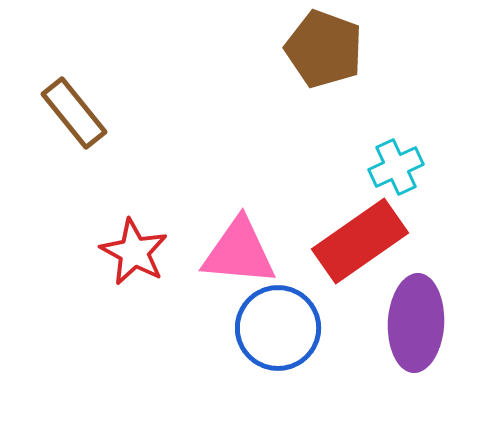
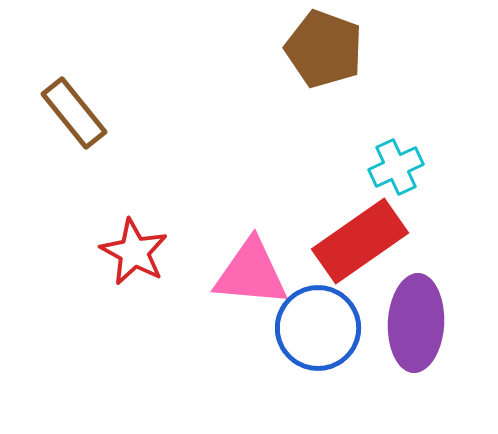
pink triangle: moved 12 px right, 21 px down
blue circle: moved 40 px right
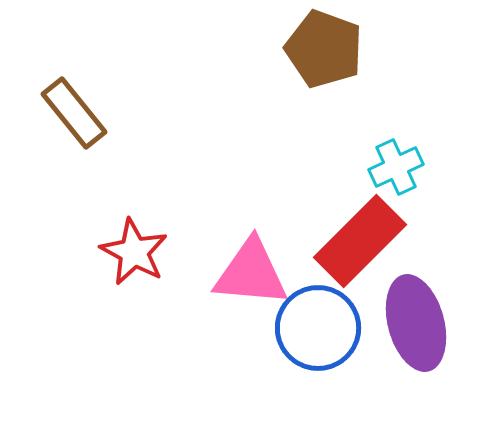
red rectangle: rotated 10 degrees counterclockwise
purple ellipse: rotated 18 degrees counterclockwise
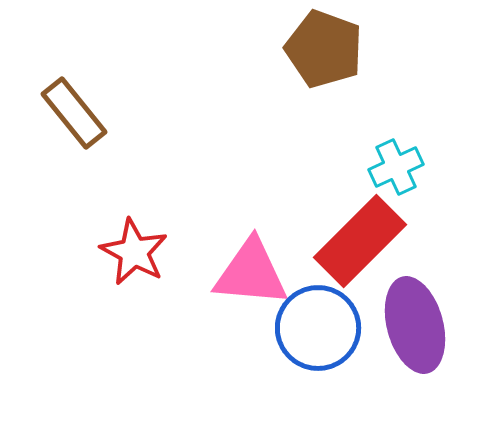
purple ellipse: moved 1 px left, 2 px down
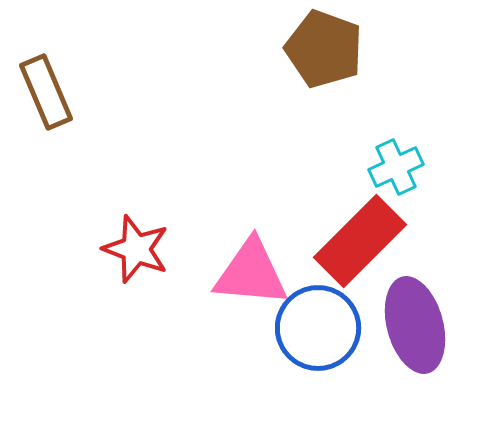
brown rectangle: moved 28 px left, 21 px up; rotated 16 degrees clockwise
red star: moved 2 px right, 3 px up; rotated 8 degrees counterclockwise
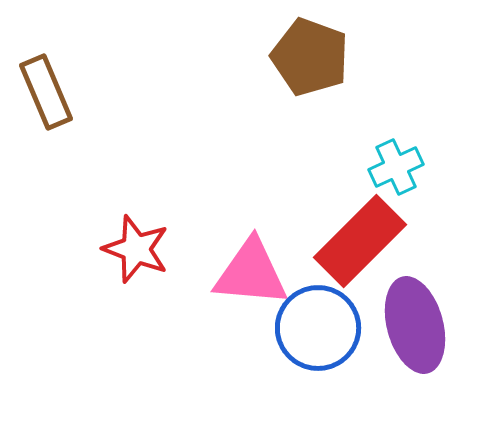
brown pentagon: moved 14 px left, 8 px down
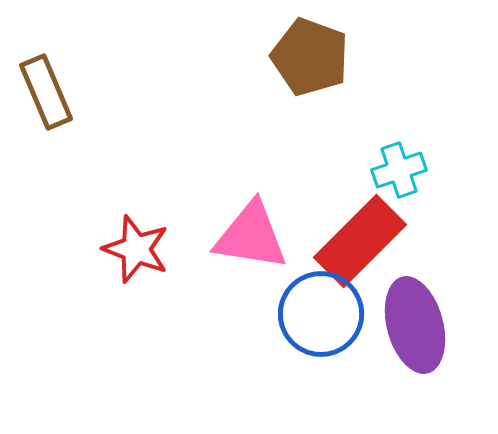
cyan cross: moved 3 px right, 3 px down; rotated 6 degrees clockwise
pink triangle: moved 37 px up; rotated 4 degrees clockwise
blue circle: moved 3 px right, 14 px up
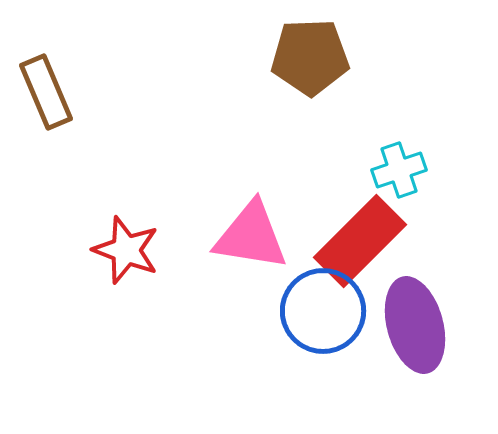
brown pentagon: rotated 22 degrees counterclockwise
red star: moved 10 px left, 1 px down
blue circle: moved 2 px right, 3 px up
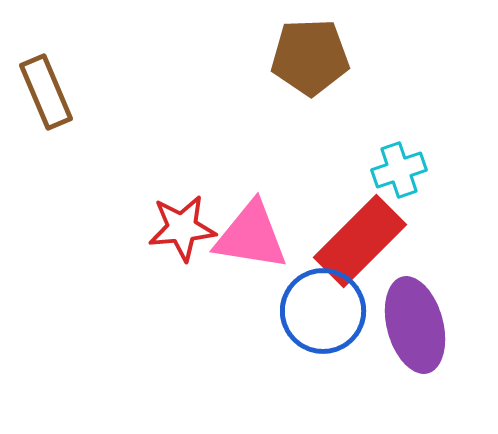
red star: moved 56 px right, 22 px up; rotated 26 degrees counterclockwise
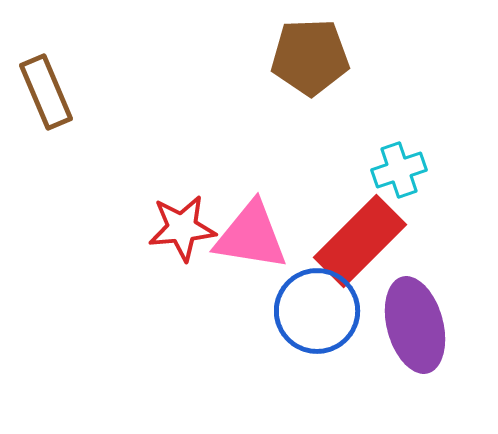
blue circle: moved 6 px left
